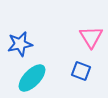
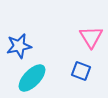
blue star: moved 1 px left, 2 px down
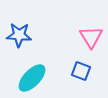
blue star: moved 11 px up; rotated 15 degrees clockwise
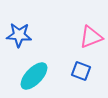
pink triangle: rotated 40 degrees clockwise
cyan ellipse: moved 2 px right, 2 px up
